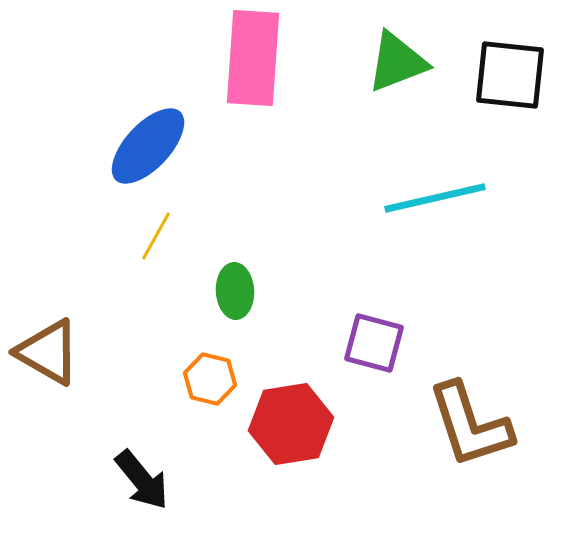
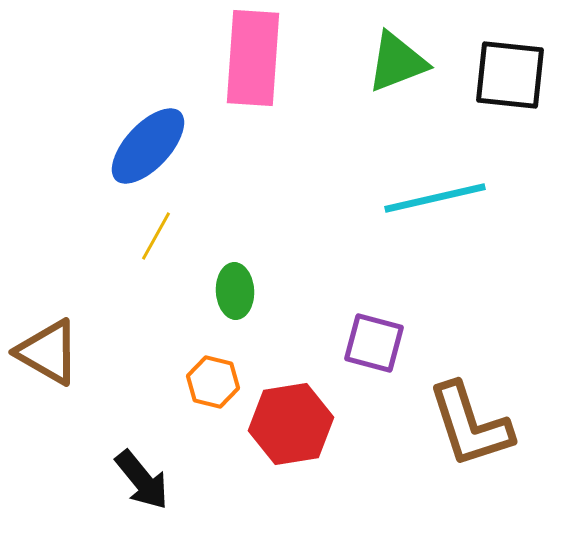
orange hexagon: moved 3 px right, 3 px down
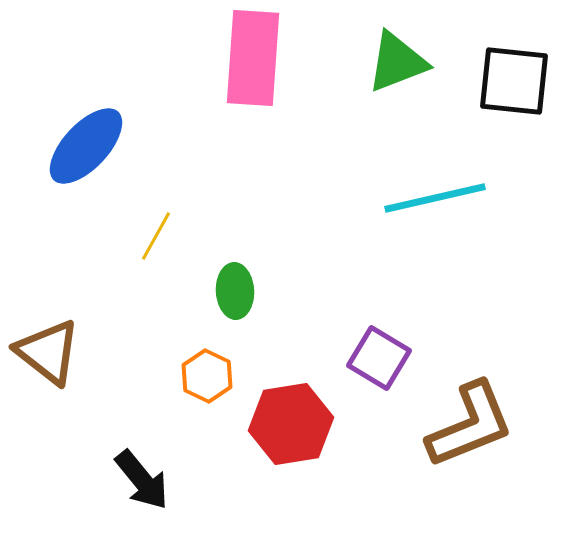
black square: moved 4 px right, 6 px down
blue ellipse: moved 62 px left
purple square: moved 5 px right, 15 px down; rotated 16 degrees clockwise
brown triangle: rotated 8 degrees clockwise
orange hexagon: moved 6 px left, 6 px up; rotated 12 degrees clockwise
brown L-shape: rotated 94 degrees counterclockwise
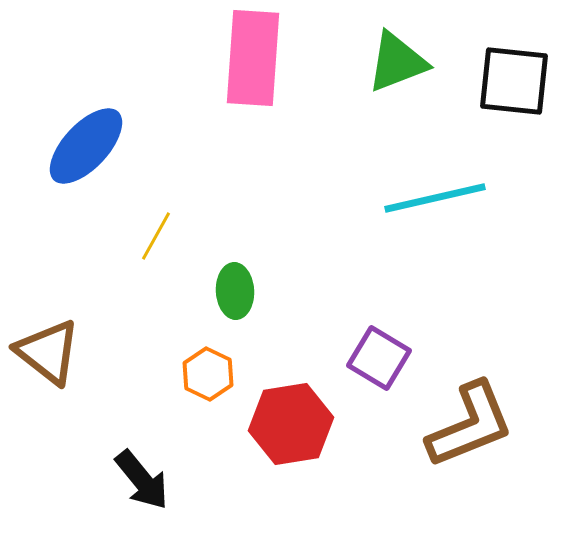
orange hexagon: moved 1 px right, 2 px up
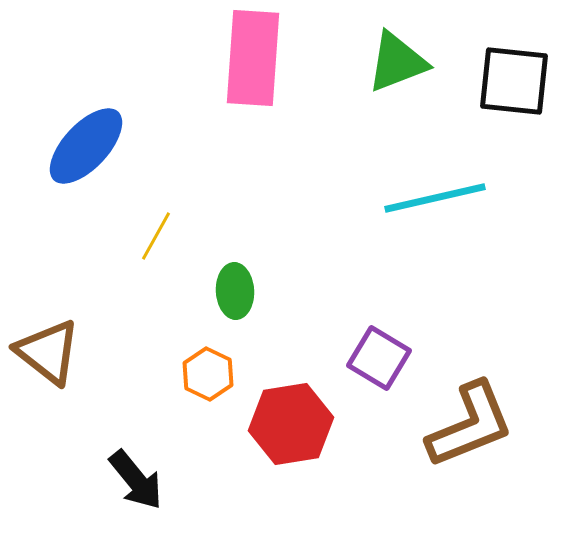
black arrow: moved 6 px left
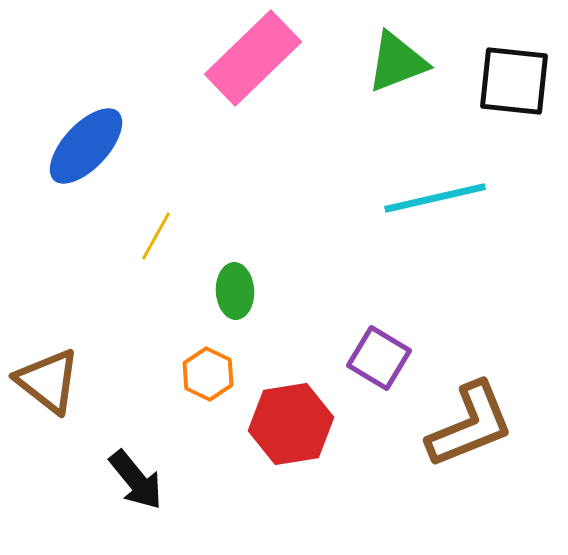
pink rectangle: rotated 42 degrees clockwise
brown triangle: moved 29 px down
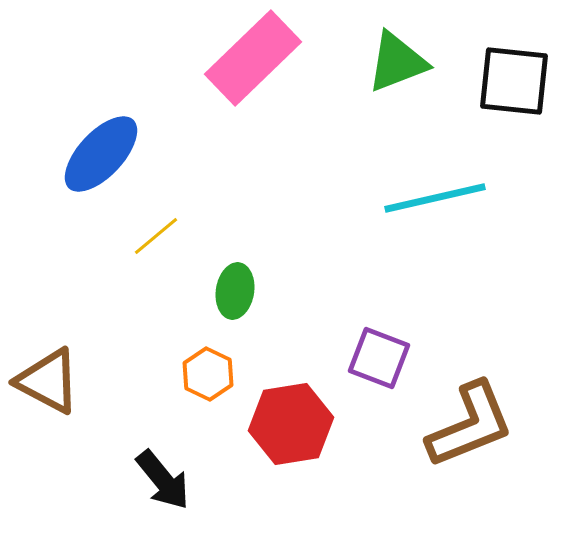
blue ellipse: moved 15 px right, 8 px down
yellow line: rotated 21 degrees clockwise
green ellipse: rotated 12 degrees clockwise
purple square: rotated 10 degrees counterclockwise
brown triangle: rotated 10 degrees counterclockwise
black arrow: moved 27 px right
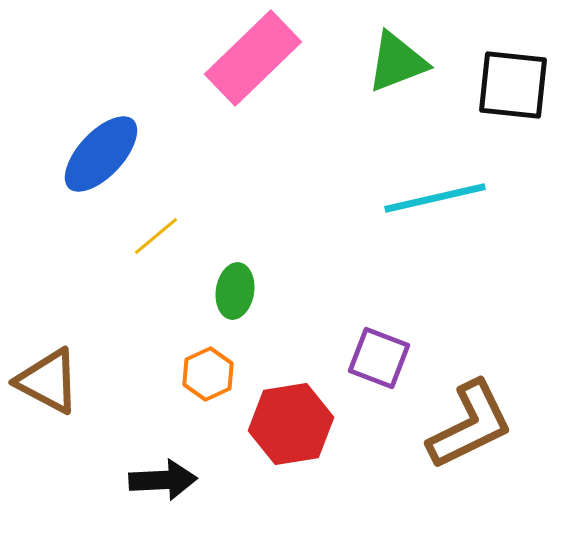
black square: moved 1 px left, 4 px down
orange hexagon: rotated 9 degrees clockwise
brown L-shape: rotated 4 degrees counterclockwise
black arrow: rotated 54 degrees counterclockwise
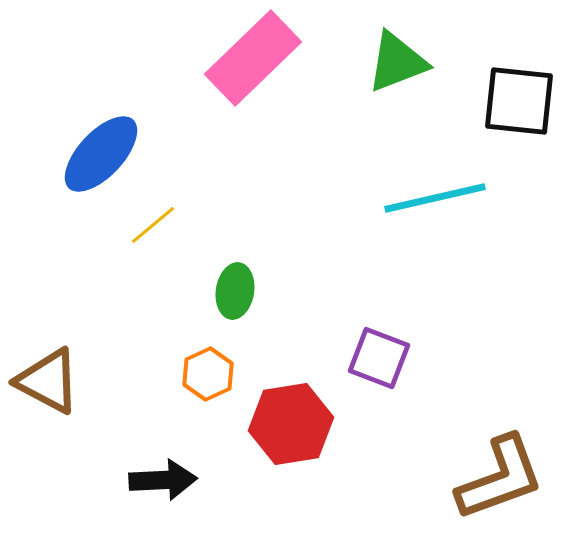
black square: moved 6 px right, 16 px down
yellow line: moved 3 px left, 11 px up
brown L-shape: moved 30 px right, 53 px down; rotated 6 degrees clockwise
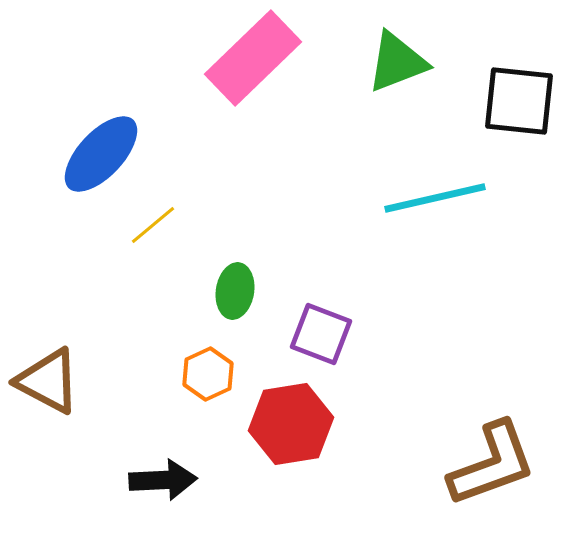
purple square: moved 58 px left, 24 px up
brown L-shape: moved 8 px left, 14 px up
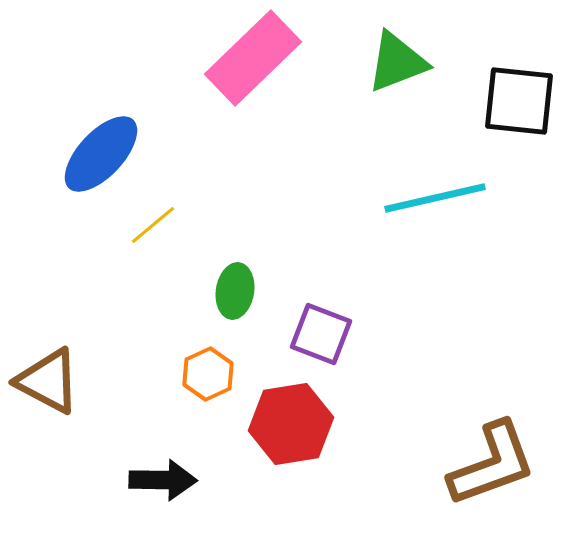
black arrow: rotated 4 degrees clockwise
